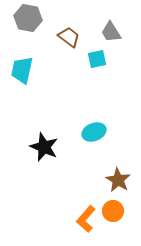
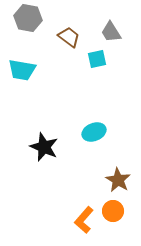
cyan trapezoid: rotated 92 degrees counterclockwise
orange L-shape: moved 2 px left, 1 px down
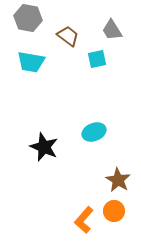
gray trapezoid: moved 1 px right, 2 px up
brown trapezoid: moved 1 px left, 1 px up
cyan trapezoid: moved 9 px right, 8 px up
orange circle: moved 1 px right
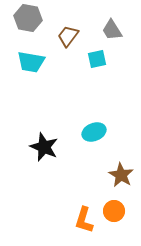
brown trapezoid: rotated 90 degrees counterclockwise
brown star: moved 3 px right, 5 px up
orange L-shape: rotated 24 degrees counterclockwise
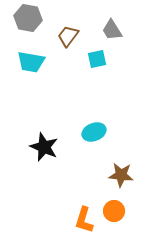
brown star: rotated 25 degrees counterclockwise
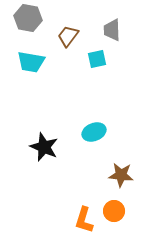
gray trapezoid: rotated 30 degrees clockwise
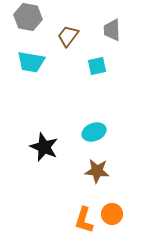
gray hexagon: moved 1 px up
cyan square: moved 7 px down
brown star: moved 24 px left, 4 px up
orange circle: moved 2 px left, 3 px down
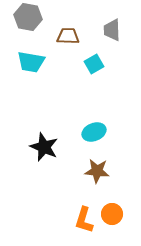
brown trapezoid: rotated 55 degrees clockwise
cyan square: moved 3 px left, 2 px up; rotated 18 degrees counterclockwise
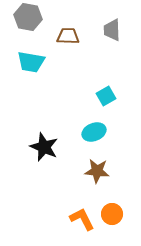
cyan square: moved 12 px right, 32 px down
orange L-shape: moved 2 px left, 1 px up; rotated 136 degrees clockwise
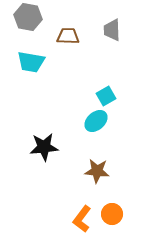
cyan ellipse: moved 2 px right, 11 px up; rotated 20 degrees counterclockwise
black star: rotated 28 degrees counterclockwise
orange L-shape: rotated 116 degrees counterclockwise
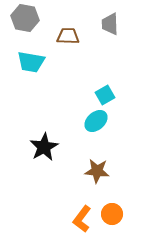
gray hexagon: moved 3 px left, 1 px down
gray trapezoid: moved 2 px left, 6 px up
cyan square: moved 1 px left, 1 px up
black star: rotated 24 degrees counterclockwise
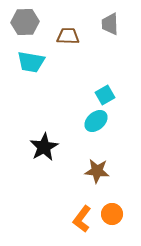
gray hexagon: moved 4 px down; rotated 12 degrees counterclockwise
